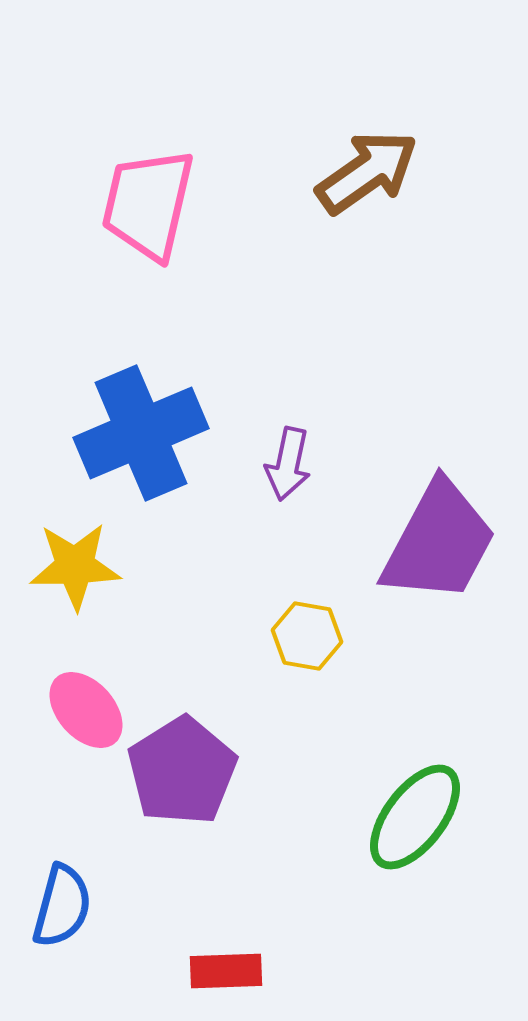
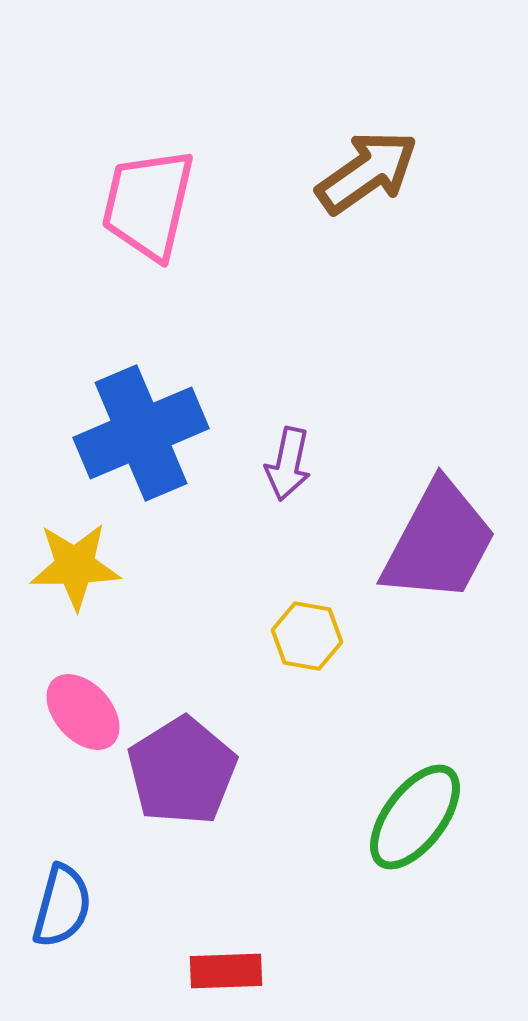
pink ellipse: moved 3 px left, 2 px down
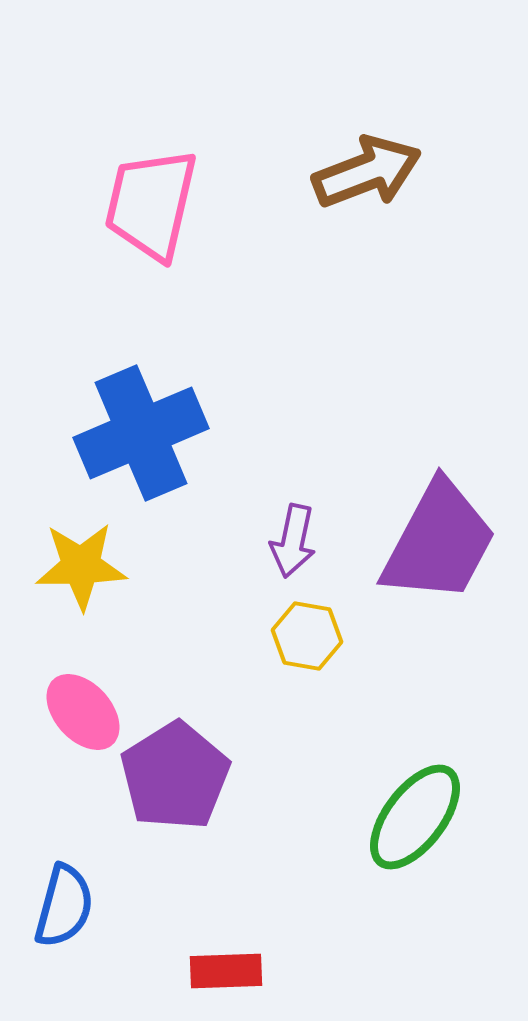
brown arrow: rotated 14 degrees clockwise
pink trapezoid: moved 3 px right
purple arrow: moved 5 px right, 77 px down
yellow star: moved 6 px right
purple pentagon: moved 7 px left, 5 px down
blue semicircle: moved 2 px right
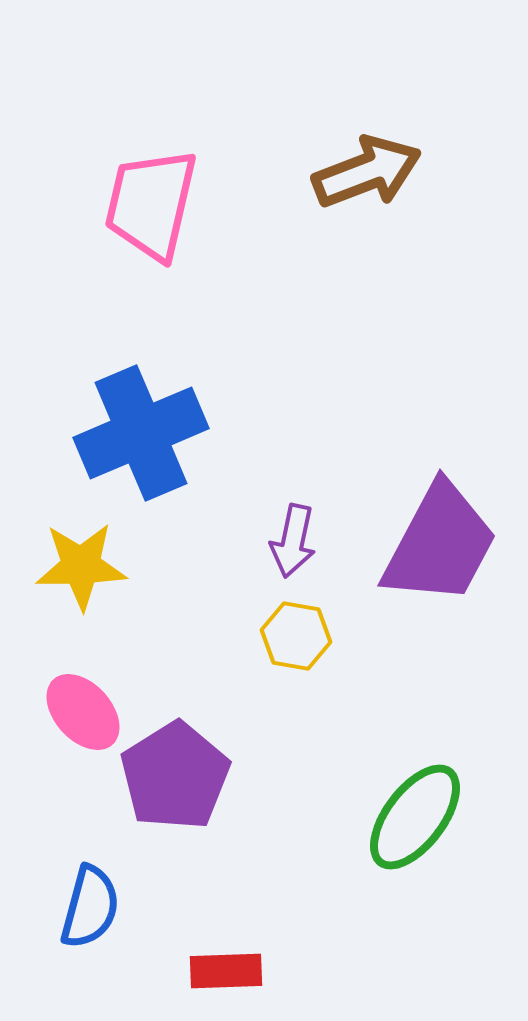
purple trapezoid: moved 1 px right, 2 px down
yellow hexagon: moved 11 px left
blue semicircle: moved 26 px right, 1 px down
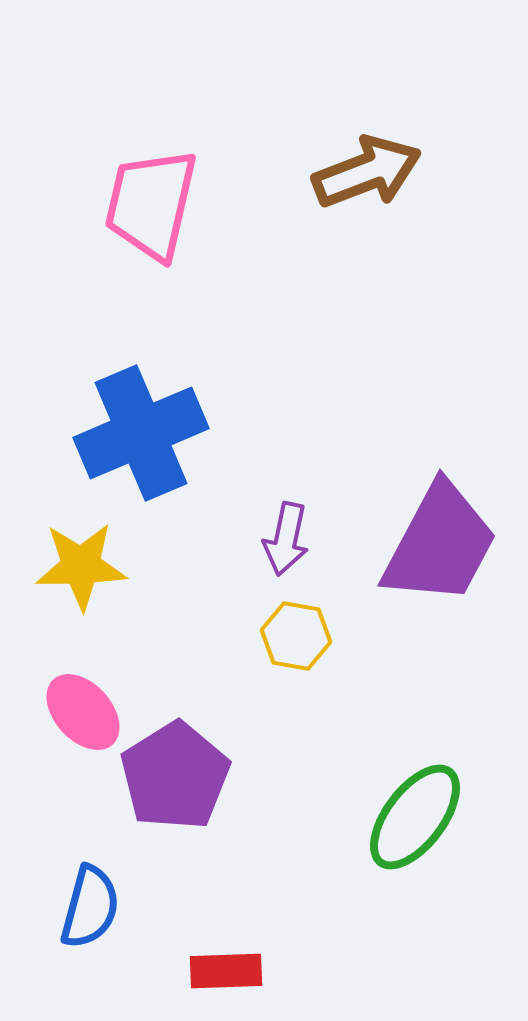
purple arrow: moved 7 px left, 2 px up
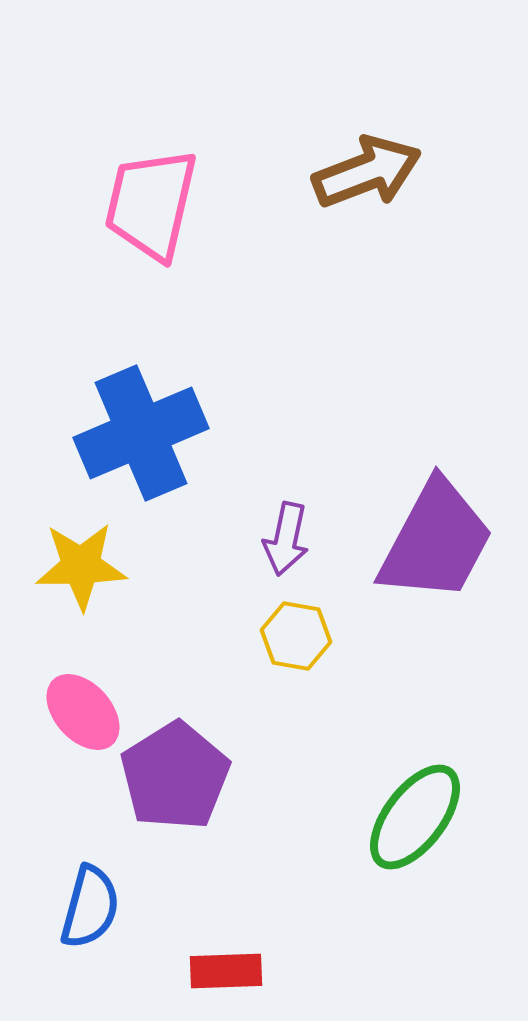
purple trapezoid: moved 4 px left, 3 px up
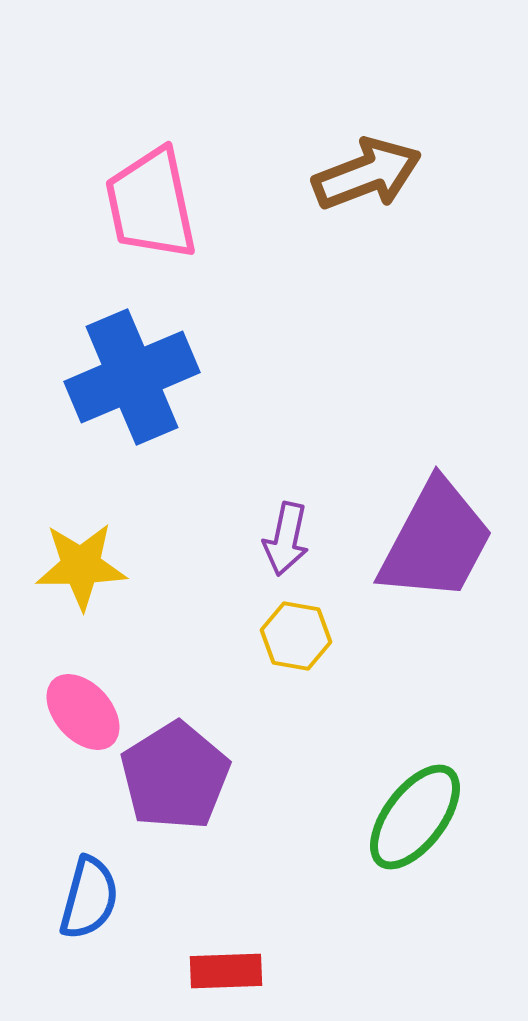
brown arrow: moved 2 px down
pink trapezoid: rotated 25 degrees counterclockwise
blue cross: moved 9 px left, 56 px up
blue semicircle: moved 1 px left, 9 px up
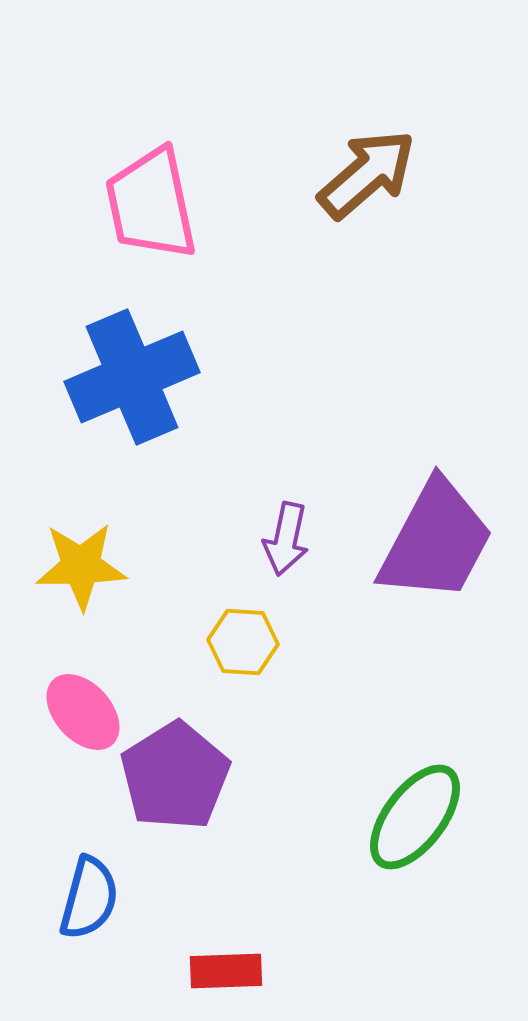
brown arrow: rotated 20 degrees counterclockwise
yellow hexagon: moved 53 px left, 6 px down; rotated 6 degrees counterclockwise
